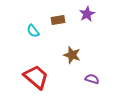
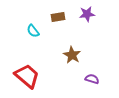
purple star: rotated 21 degrees clockwise
brown rectangle: moved 3 px up
brown star: rotated 12 degrees clockwise
red trapezoid: moved 9 px left, 1 px up
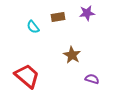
purple star: moved 1 px up
cyan semicircle: moved 4 px up
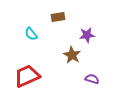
purple star: moved 22 px down
cyan semicircle: moved 2 px left, 7 px down
red trapezoid: rotated 64 degrees counterclockwise
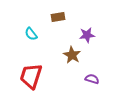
red trapezoid: moved 4 px right; rotated 48 degrees counterclockwise
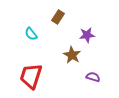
brown rectangle: rotated 48 degrees counterclockwise
purple semicircle: moved 1 px right, 2 px up
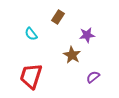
purple semicircle: rotated 56 degrees counterclockwise
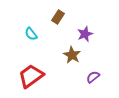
purple star: moved 2 px left, 1 px up; rotated 14 degrees counterclockwise
red trapezoid: rotated 36 degrees clockwise
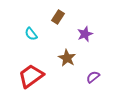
brown star: moved 5 px left, 3 px down
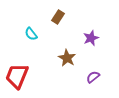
purple star: moved 6 px right, 4 px down
red trapezoid: moved 14 px left; rotated 32 degrees counterclockwise
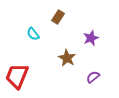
cyan semicircle: moved 2 px right
